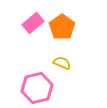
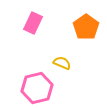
pink rectangle: rotated 25 degrees counterclockwise
orange pentagon: moved 24 px right
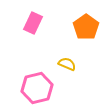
yellow semicircle: moved 5 px right, 1 px down
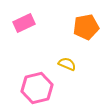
pink rectangle: moved 9 px left; rotated 40 degrees clockwise
orange pentagon: rotated 25 degrees clockwise
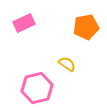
yellow semicircle: rotated 12 degrees clockwise
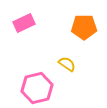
orange pentagon: moved 2 px left; rotated 10 degrees clockwise
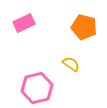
orange pentagon: rotated 15 degrees clockwise
yellow semicircle: moved 4 px right
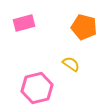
pink rectangle: rotated 10 degrees clockwise
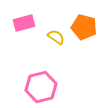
yellow semicircle: moved 15 px left, 27 px up
pink hexagon: moved 4 px right, 1 px up
